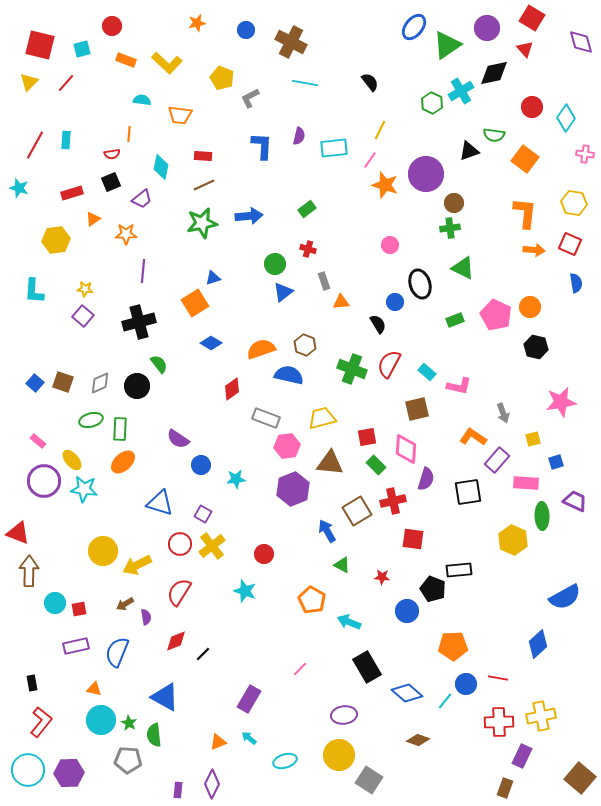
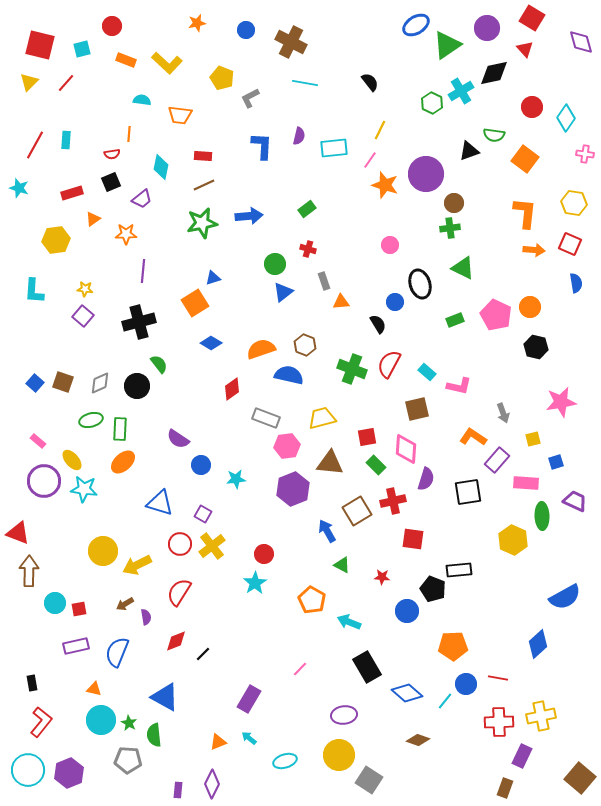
blue ellipse at (414, 27): moved 2 px right, 2 px up; rotated 20 degrees clockwise
cyan star at (245, 591): moved 10 px right, 8 px up; rotated 20 degrees clockwise
purple hexagon at (69, 773): rotated 20 degrees counterclockwise
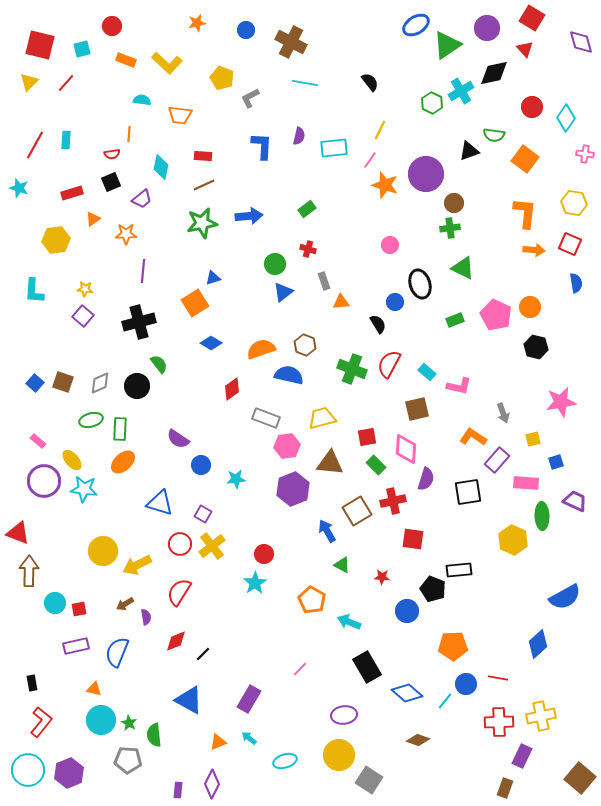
blue triangle at (165, 697): moved 24 px right, 3 px down
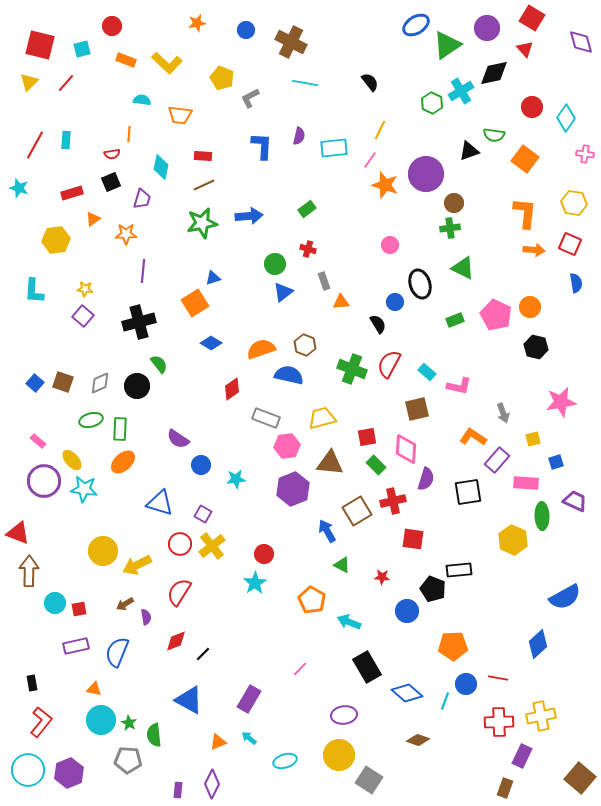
purple trapezoid at (142, 199): rotated 35 degrees counterclockwise
cyan line at (445, 701): rotated 18 degrees counterclockwise
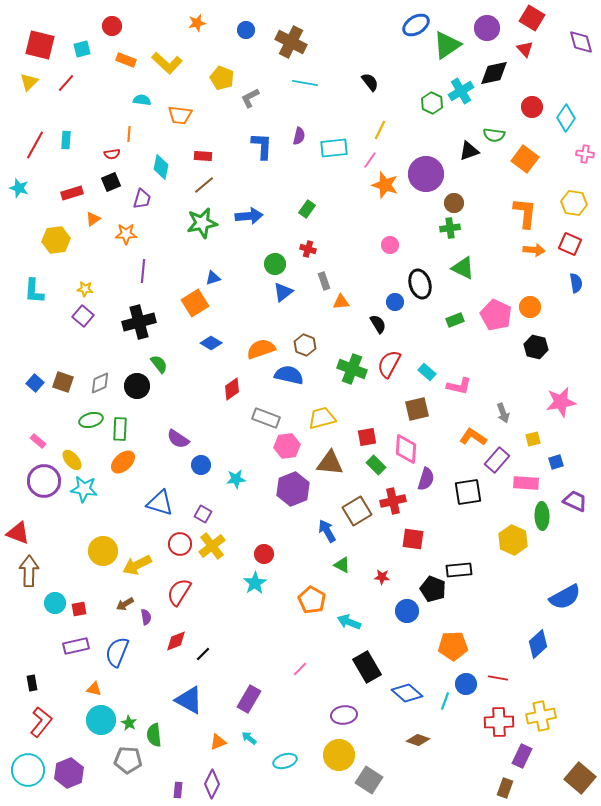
brown line at (204, 185): rotated 15 degrees counterclockwise
green rectangle at (307, 209): rotated 18 degrees counterclockwise
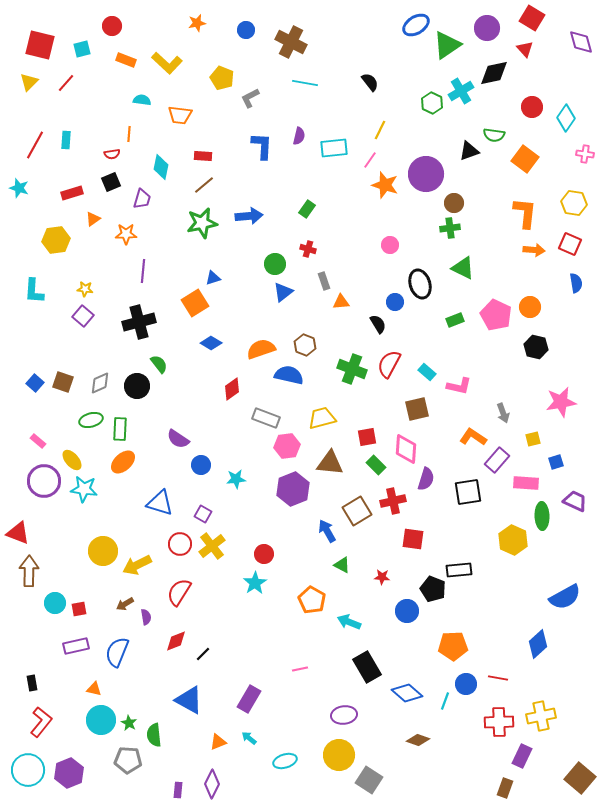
pink line at (300, 669): rotated 35 degrees clockwise
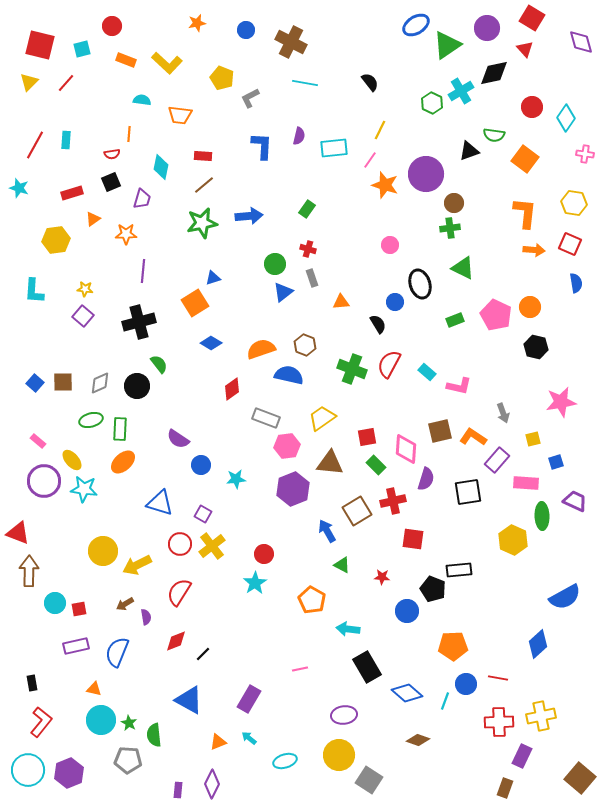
gray rectangle at (324, 281): moved 12 px left, 3 px up
brown square at (63, 382): rotated 20 degrees counterclockwise
brown square at (417, 409): moved 23 px right, 22 px down
yellow trapezoid at (322, 418): rotated 20 degrees counterclockwise
cyan arrow at (349, 622): moved 1 px left, 7 px down; rotated 15 degrees counterclockwise
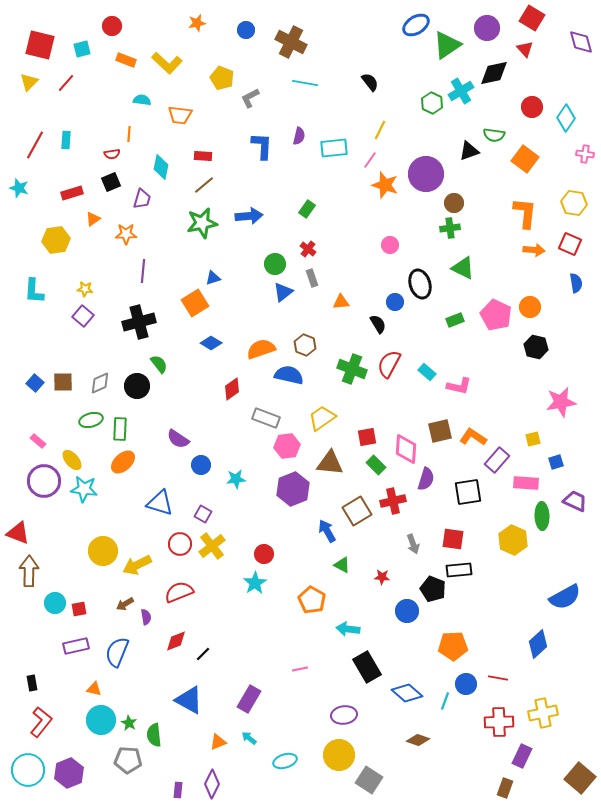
red cross at (308, 249): rotated 21 degrees clockwise
gray arrow at (503, 413): moved 90 px left, 131 px down
red square at (413, 539): moved 40 px right
red semicircle at (179, 592): rotated 36 degrees clockwise
yellow cross at (541, 716): moved 2 px right, 3 px up
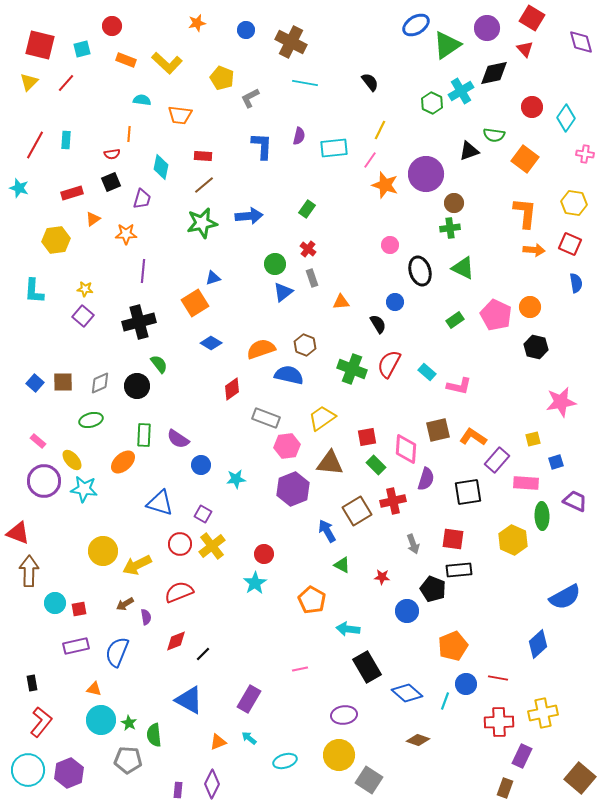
black ellipse at (420, 284): moved 13 px up
green rectangle at (455, 320): rotated 12 degrees counterclockwise
green rectangle at (120, 429): moved 24 px right, 6 px down
brown square at (440, 431): moved 2 px left, 1 px up
orange pentagon at (453, 646): rotated 20 degrees counterclockwise
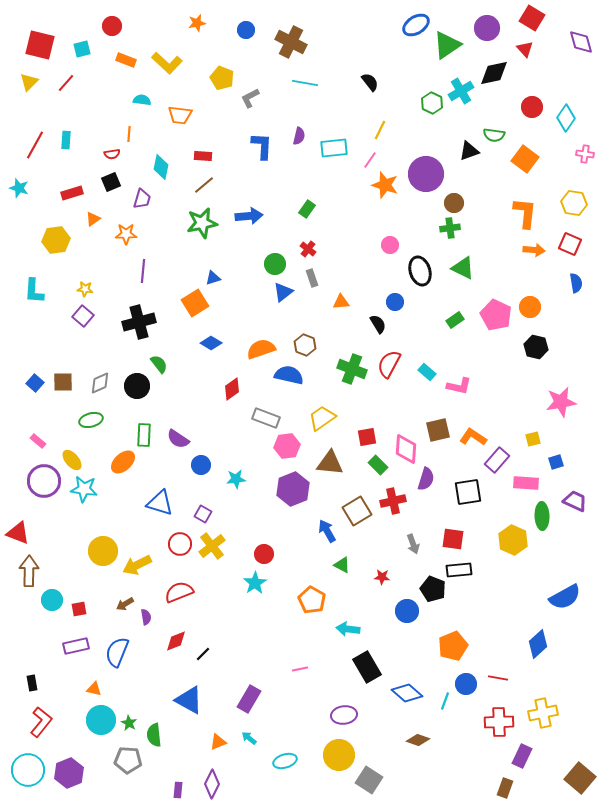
green rectangle at (376, 465): moved 2 px right
cyan circle at (55, 603): moved 3 px left, 3 px up
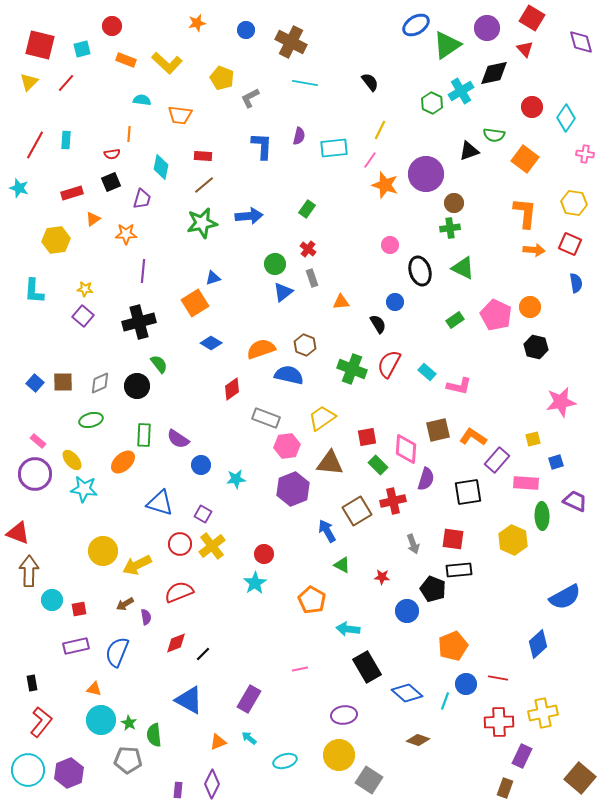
purple circle at (44, 481): moved 9 px left, 7 px up
red diamond at (176, 641): moved 2 px down
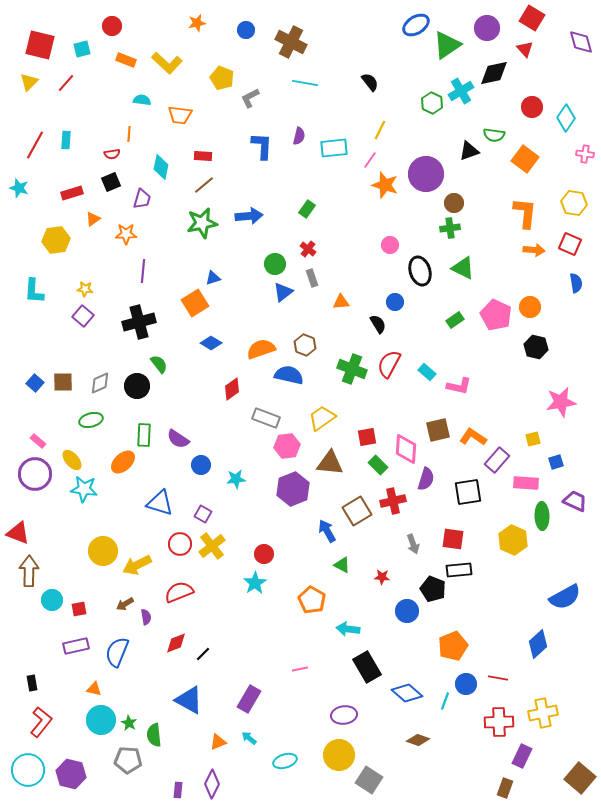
purple hexagon at (69, 773): moved 2 px right, 1 px down; rotated 24 degrees counterclockwise
